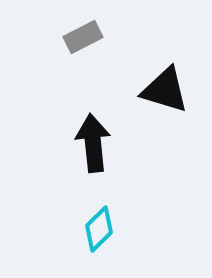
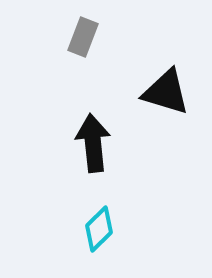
gray rectangle: rotated 42 degrees counterclockwise
black triangle: moved 1 px right, 2 px down
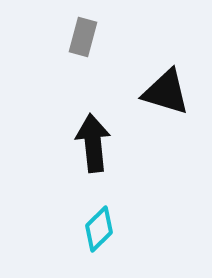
gray rectangle: rotated 6 degrees counterclockwise
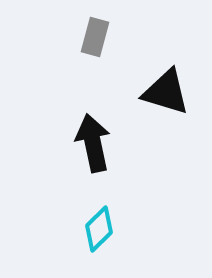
gray rectangle: moved 12 px right
black arrow: rotated 6 degrees counterclockwise
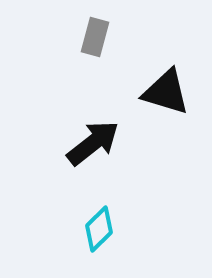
black arrow: rotated 64 degrees clockwise
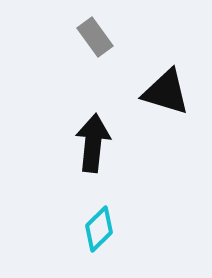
gray rectangle: rotated 51 degrees counterclockwise
black arrow: rotated 46 degrees counterclockwise
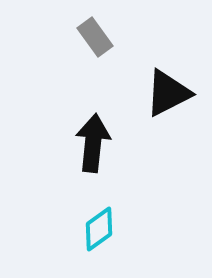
black triangle: moved 2 px right, 1 px down; rotated 44 degrees counterclockwise
cyan diamond: rotated 9 degrees clockwise
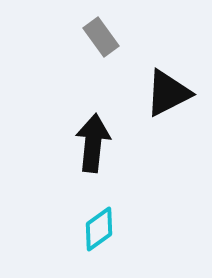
gray rectangle: moved 6 px right
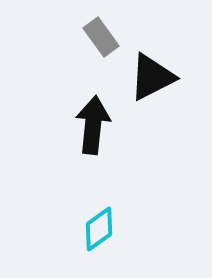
black triangle: moved 16 px left, 16 px up
black arrow: moved 18 px up
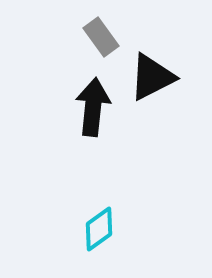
black arrow: moved 18 px up
